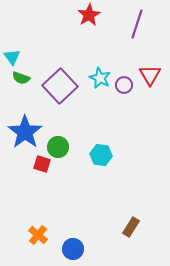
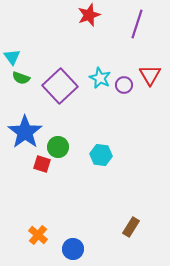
red star: rotated 10 degrees clockwise
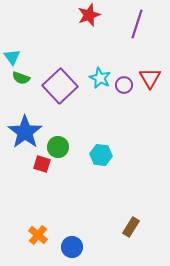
red triangle: moved 3 px down
blue circle: moved 1 px left, 2 px up
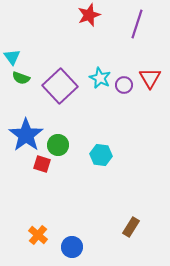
blue star: moved 1 px right, 3 px down
green circle: moved 2 px up
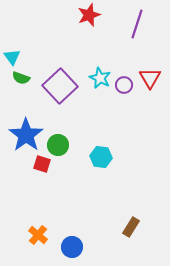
cyan hexagon: moved 2 px down
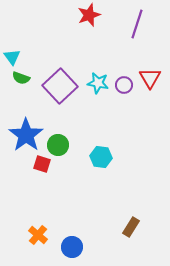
cyan star: moved 2 px left, 5 px down; rotated 15 degrees counterclockwise
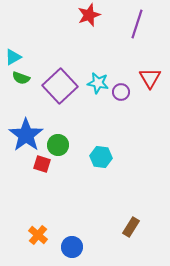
cyan triangle: moved 1 px right; rotated 36 degrees clockwise
purple circle: moved 3 px left, 7 px down
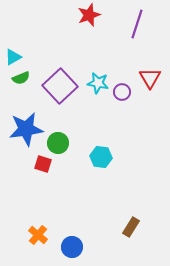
green semicircle: rotated 42 degrees counterclockwise
purple circle: moved 1 px right
blue star: moved 6 px up; rotated 28 degrees clockwise
green circle: moved 2 px up
red square: moved 1 px right
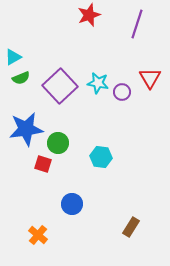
blue circle: moved 43 px up
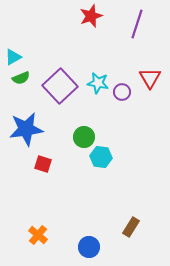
red star: moved 2 px right, 1 px down
green circle: moved 26 px right, 6 px up
blue circle: moved 17 px right, 43 px down
